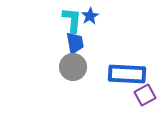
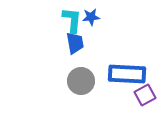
blue star: moved 1 px right, 1 px down; rotated 24 degrees clockwise
gray circle: moved 8 px right, 14 px down
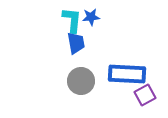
blue trapezoid: moved 1 px right
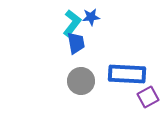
cyan L-shape: moved 3 px down; rotated 32 degrees clockwise
purple square: moved 3 px right, 2 px down
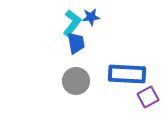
gray circle: moved 5 px left
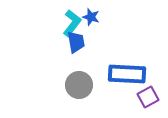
blue star: rotated 24 degrees clockwise
blue trapezoid: moved 1 px up
gray circle: moved 3 px right, 4 px down
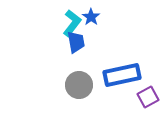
blue star: rotated 18 degrees clockwise
blue rectangle: moved 5 px left, 1 px down; rotated 15 degrees counterclockwise
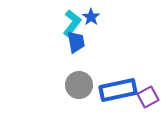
blue rectangle: moved 4 px left, 15 px down
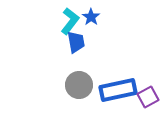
cyan L-shape: moved 2 px left, 2 px up
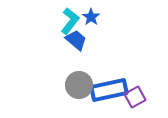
blue trapezoid: moved 2 px up; rotated 40 degrees counterclockwise
blue rectangle: moved 9 px left
purple square: moved 13 px left
